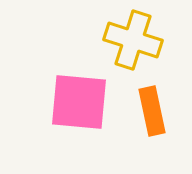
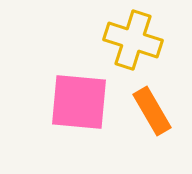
orange rectangle: rotated 18 degrees counterclockwise
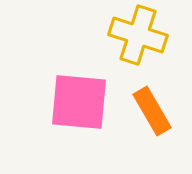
yellow cross: moved 5 px right, 5 px up
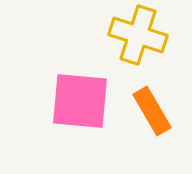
pink square: moved 1 px right, 1 px up
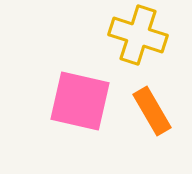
pink square: rotated 8 degrees clockwise
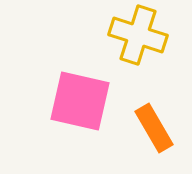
orange rectangle: moved 2 px right, 17 px down
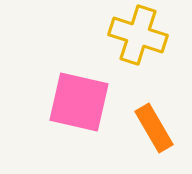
pink square: moved 1 px left, 1 px down
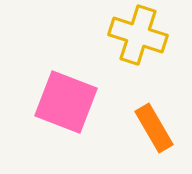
pink square: moved 13 px left; rotated 8 degrees clockwise
